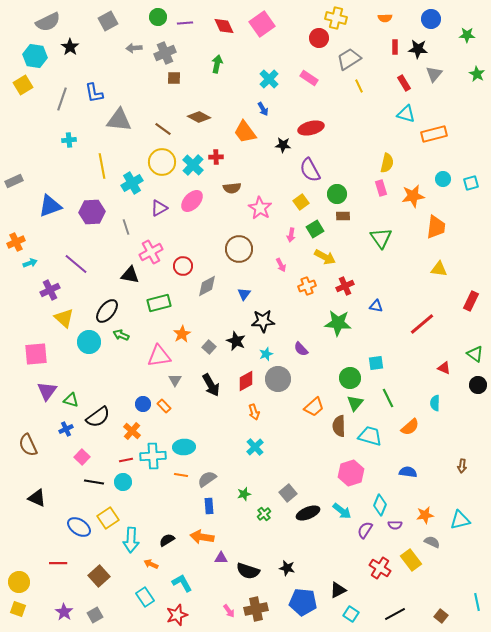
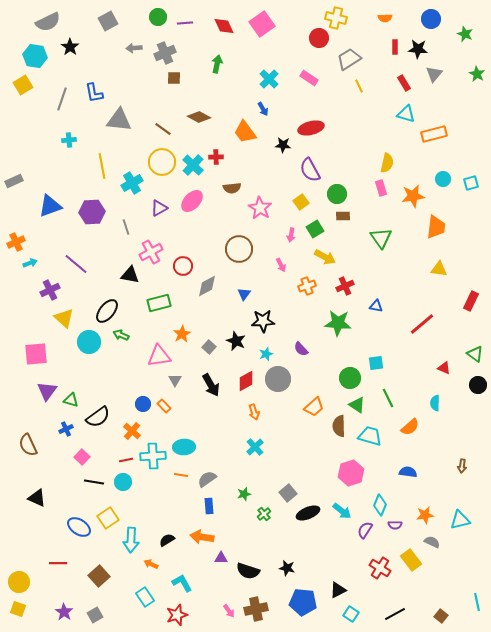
green star at (467, 35): moved 2 px left, 1 px up; rotated 21 degrees clockwise
green triangle at (355, 403): moved 2 px right, 2 px down; rotated 36 degrees counterclockwise
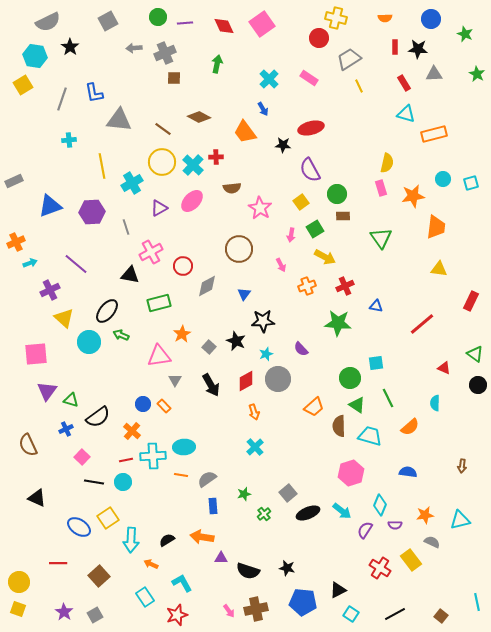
gray triangle at (434, 74): rotated 48 degrees clockwise
blue rectangle at (209, 506): moved 4 px right
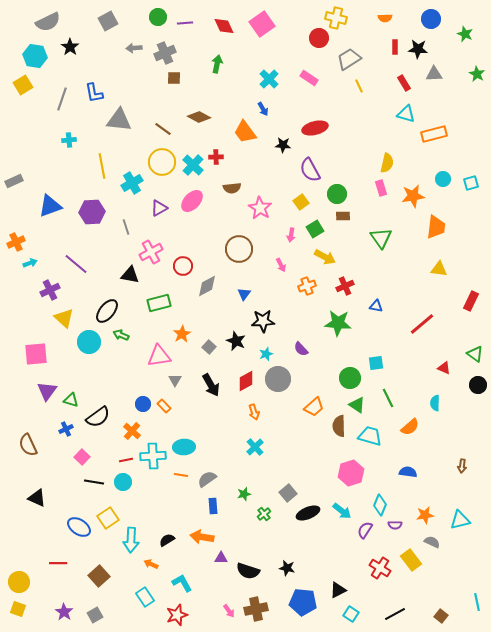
red ellipse at (311, 128): moved 4 px right
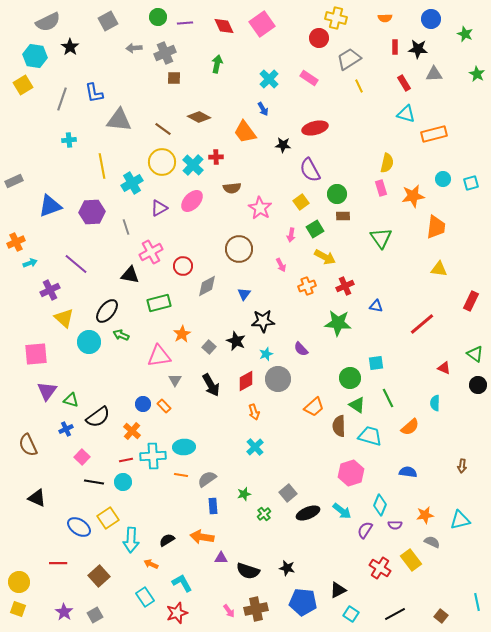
red star at (177, 615): moved 2 px up
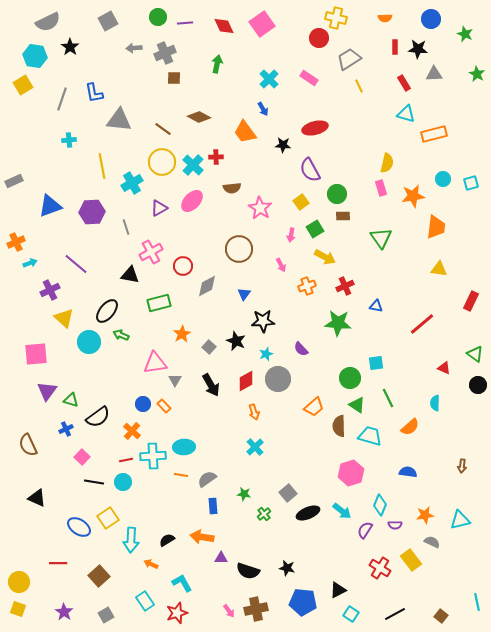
pink triangle at (159, 356): moved 4 px left, 7 px down
green star at (244, 494): rotated 24 degrees clockwise
cyan rectangle at (145, 597): moved 4 px down
gray square at (95, 615): moved 11 px right
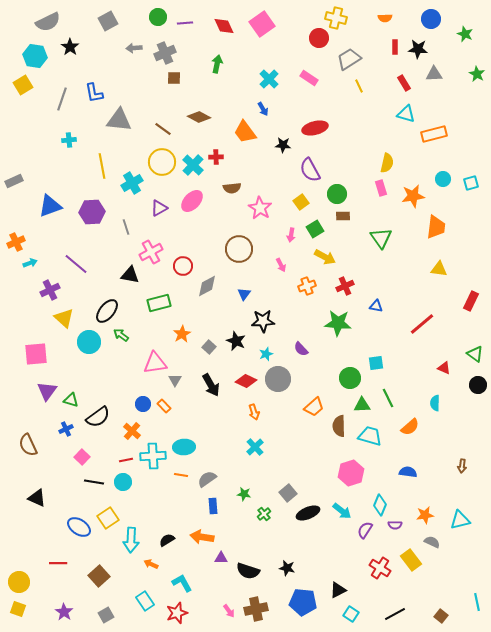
green arrow at (121, 335): rotated 14 degrees clockwise
red diamond at (246, 381): rotated 55 degrees clockwise
green triangle at (357, 405): moved 5 px right; rotated 36 degrees counterclockwise
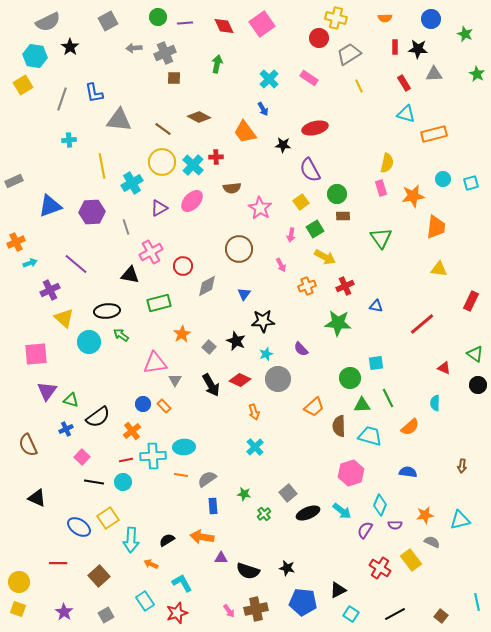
gray trapezoid at (349, 59): moved 5 px up
black ellipse at (107, 311): rotated 45 degrees clockwise
red diamond at (246, 381): moved 6 px left, 1 px up
orange cross at (132, 431): rotated 12 degrees clockwise
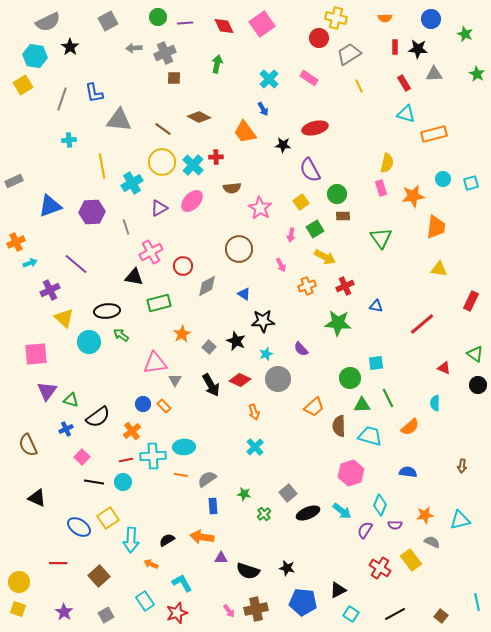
black triangle at (130, 275): moved 4 px right, 2 px down
blue triangle at (244, 294): rotated 32 degrees counterclockwise
